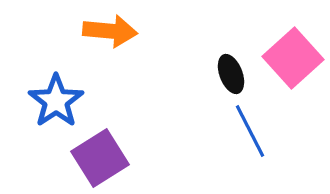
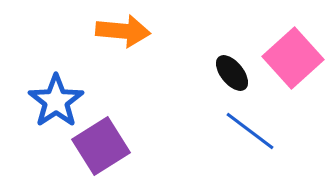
orange arrow: moved 13 px right
black ellipse: moved 1 px right, 1 px up; rotated 18 degrees counterclockwise
blue line: rotated 26 degrees counterclockwise
purple square: moved 1 px right, 12 px up
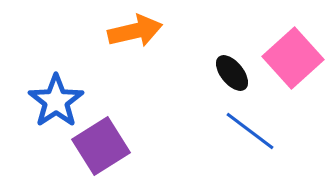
orange arrow: moved 12 px right; rotated 18 degrees counterclockwise
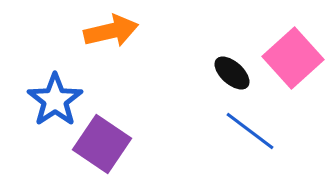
orange arrow: moved 24 px left
black ellipse: rotated 9 degrees counterclockwise
blue star: moved 1 px left, 1 px up
purple square: moved 1 px right, 2 px up; rotated 24 degrees counterclockwise
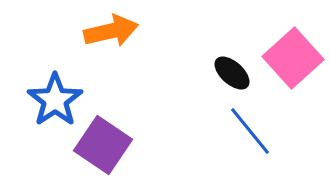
blue line: rotated 14 degrees clockwise
purple square: moved 1 px right, 1 px down
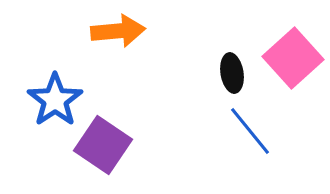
orange arrow: moved 7 px right; rotated 8 degrees clockwise
black ellipse: rotated 39 degrees clockwise
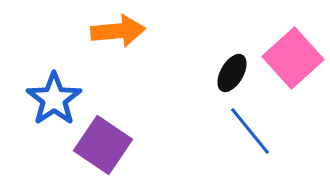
black ellipse: rotated 39 degrees clockwise
blue star: moved 1 px left, 1 px up
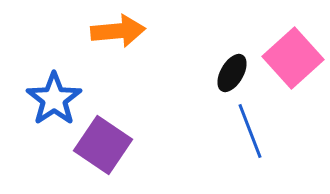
blue line: rotated 18 degrees clockwise
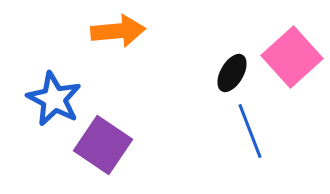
pink square: moved 1 px left, 1 px up
blue star: rotated 10 degrees counterclockwise
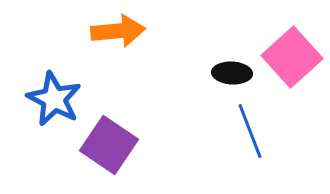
black ellipse: rotated 63 degrees clockwise
purple square: moved 6 px right
